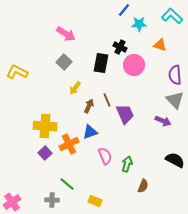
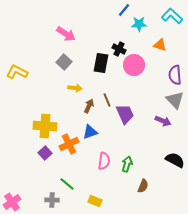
black cross: moved 1 px left, 2 px down
yellow arrow: rotated 120 degrees counterclockwise
pink semicircle: moved 1 px left, 5 px down; rotated 30 degrees clockwise
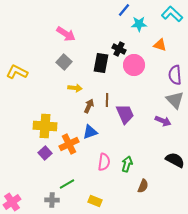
cyan L-shape: moved 2 px up
brown line: rotated 24 degrees clockwise
pink semicircle: moved 1 px down
green line: rotated 70 degrees counterclockwise
